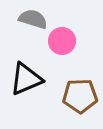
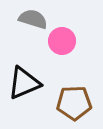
black triangle: moved 2 px left, 4 px down
brown pentagon: moved 6 px left, 7 px down
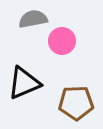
gray semicircle: rotated 28 degrees counterclockwise
brown pentagon: moved 2 px right
